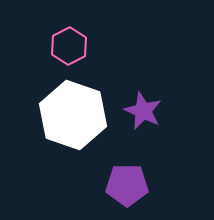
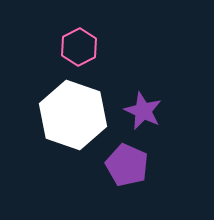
pink hexagon: moved 10 px right, 1 px down
purple pentagon: moved 20 px up; rotated 24 degrees clockwise
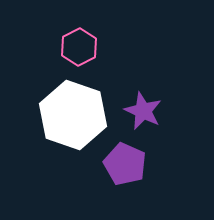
purple pentagon: moved 2 px left, 1 px up
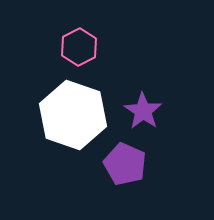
purple star: rotated 9 degrees clockwise
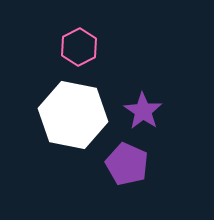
white hexagon: rotated 8 degrees counterclockwise
purple pentagon: moved 2 px right
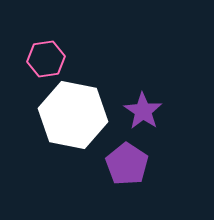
pink hexagon: moved 33 px left, 12 px down; rotated 18 degrees clockwise
purple pentagon: rotated 9 degrees clockwise
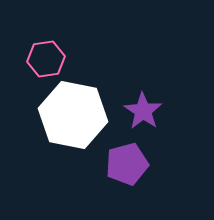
purple pentagon: rotated 24 degrees clockwise
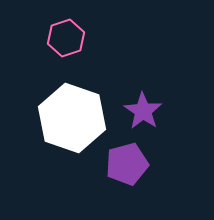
pink hexagon: moved 20 px right, 21 px up; rotated 9 degrees counterclockwise
white hexagon: moved 1 px left, 3 px down; rotated 8 degrees clockwise
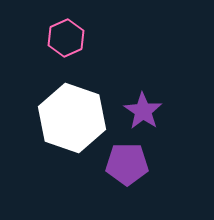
pink hexagon: rotated 6 degrees counterclockwise
purple pentagon: rotated 15 degrees clockwise
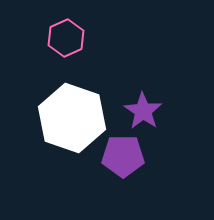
purple pentagon: moved 4 px left, 8 px up
